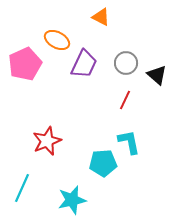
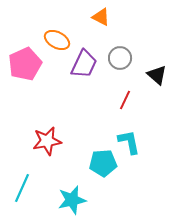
gray circle: moved 6 px left, 5 px up
red star: rotated 12 degrees clockwise
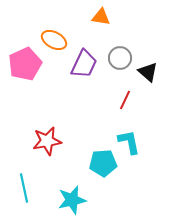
orange triangle: rotated 18 degrees counterclockwise
orange ellipse: moved 3 px left
black triangle: moved 9 px left, 3 px up
cyan line: moved 2 px right; rotated 36 degrees counterclockwise
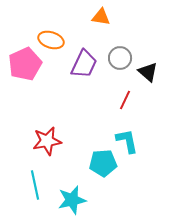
orange ellipse: moved 3 px left; rotated 10 degrees counterclockwise
cyan L-shape: moved 2 px left, 1 px up
cyan line: moved 11 px right, 3 px up
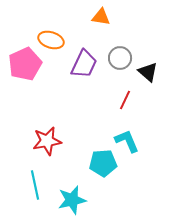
cyan L-shape: rotated 12 degrees counterclockwise
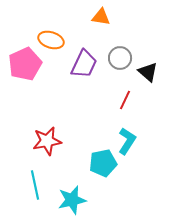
cyan L-shape: rotated 56 degrees clockwise
cyan pentagon: rotated 8 degrees counterclockwise
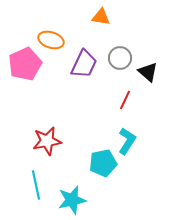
cyan line: moved 1 px right
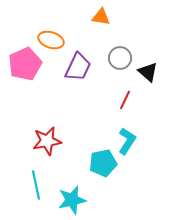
purple trapezoid: moved 6 px left, 3 px down
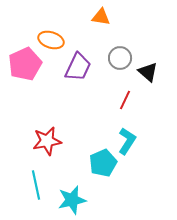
cyan pentagon: rotated 12 degrees counterclockwise
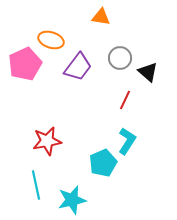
purple trapezoid: rotated 12 degrees clockwise
